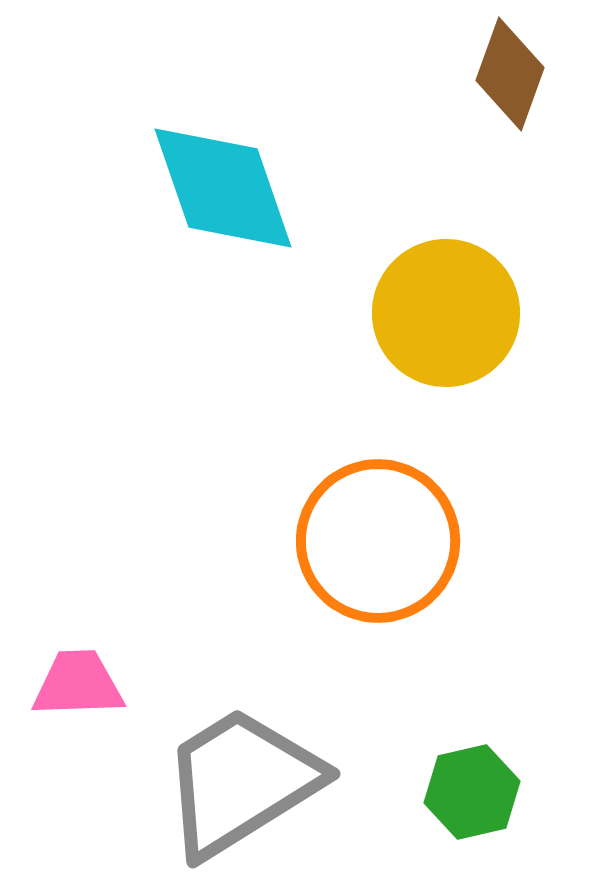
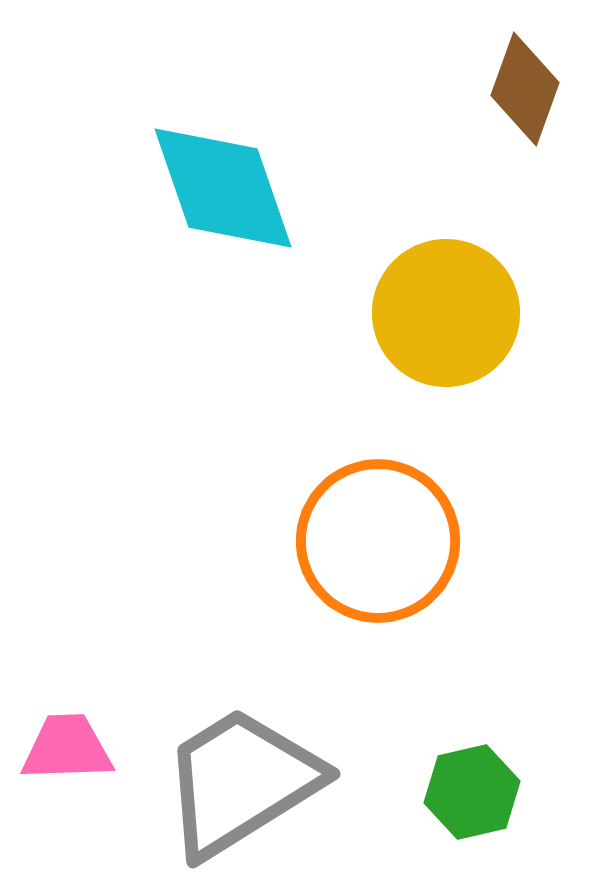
brown diamond: moved 15 px right, 15 px down
pink trapezoid: moved 11 px left, 64 px down
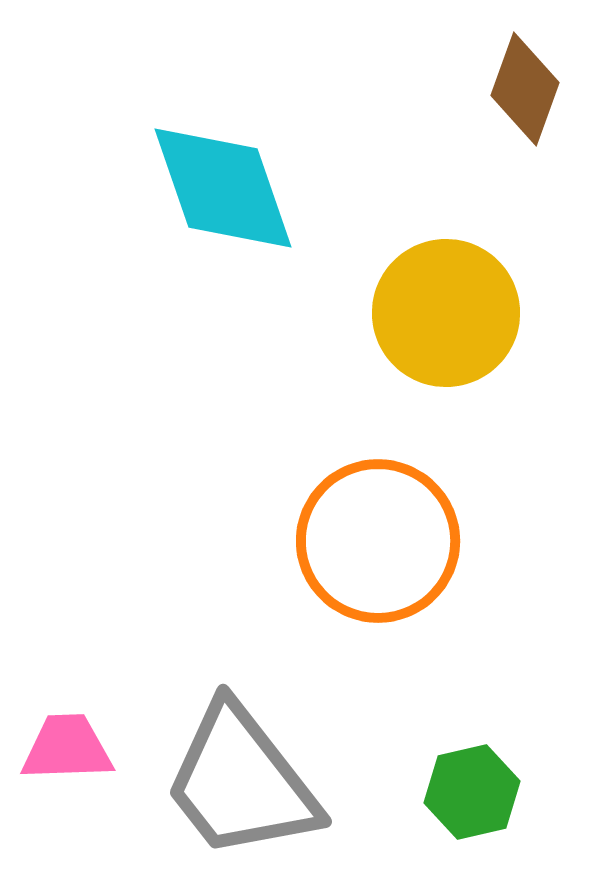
gray trapezoid: rotated 96 degrees counterclockwise
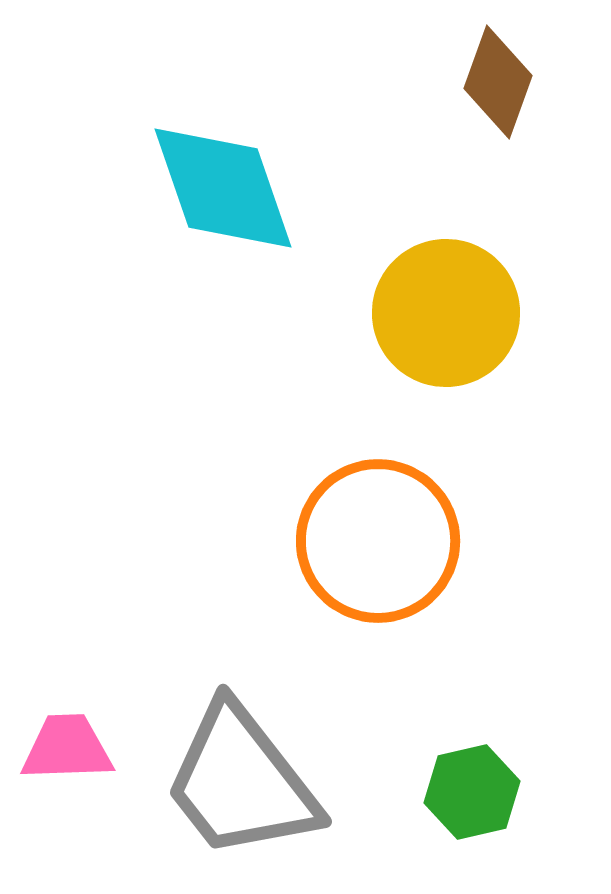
brown diamond: moved 27 px left, 7 px up
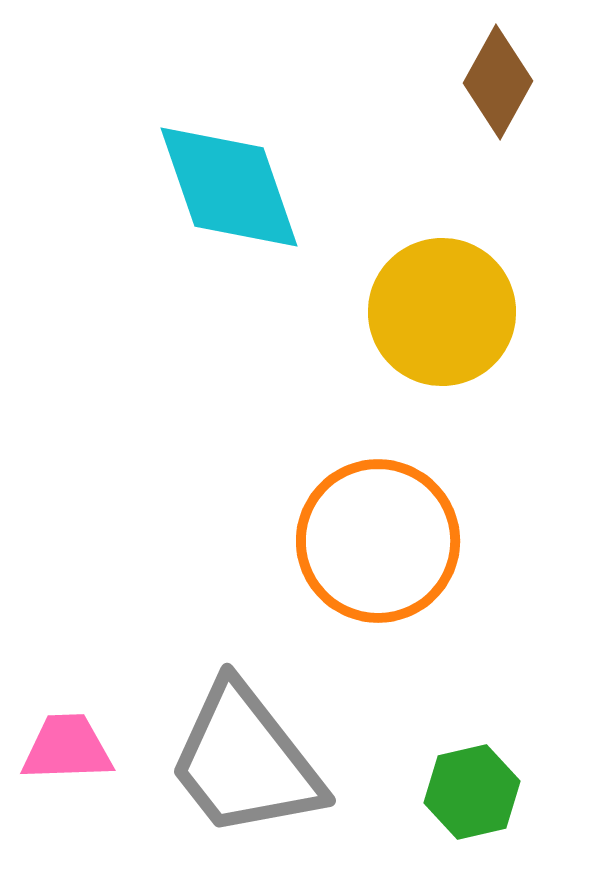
brown diamond: rotated 9 degrees clockwise
cyan diamond: moved 6 px right, 1 px up
yellow circle: moved 4 px left, 1 px up
gray trapezoid: moved 4 px right, 21 px up
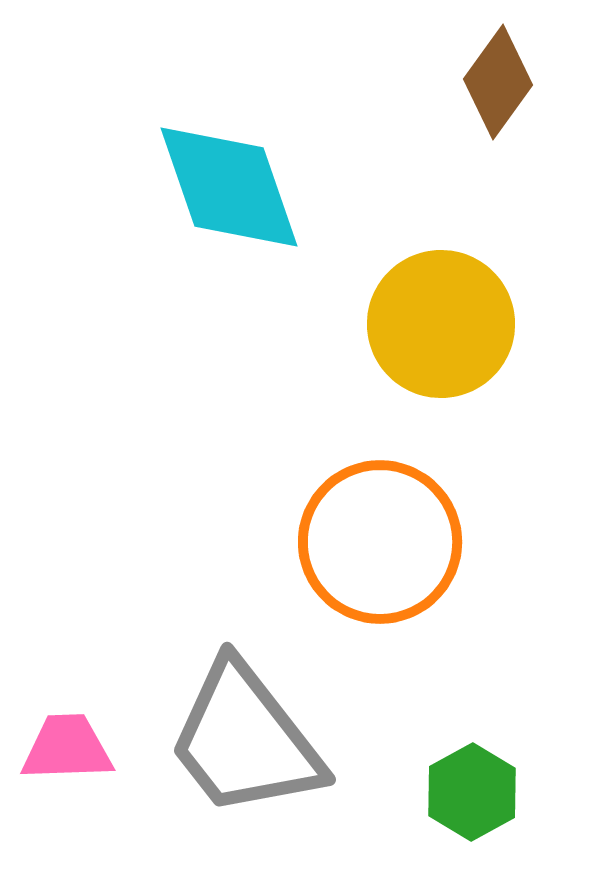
brown diamond: rotated 7 degrees clockwise
yellow circle: moved 1 px left, 12 px down
orange circle: moved 2 px right, 1 px down
gray trapezoid: moved 21 px up
green hexagon: rotated 16 degrees counterclockwise
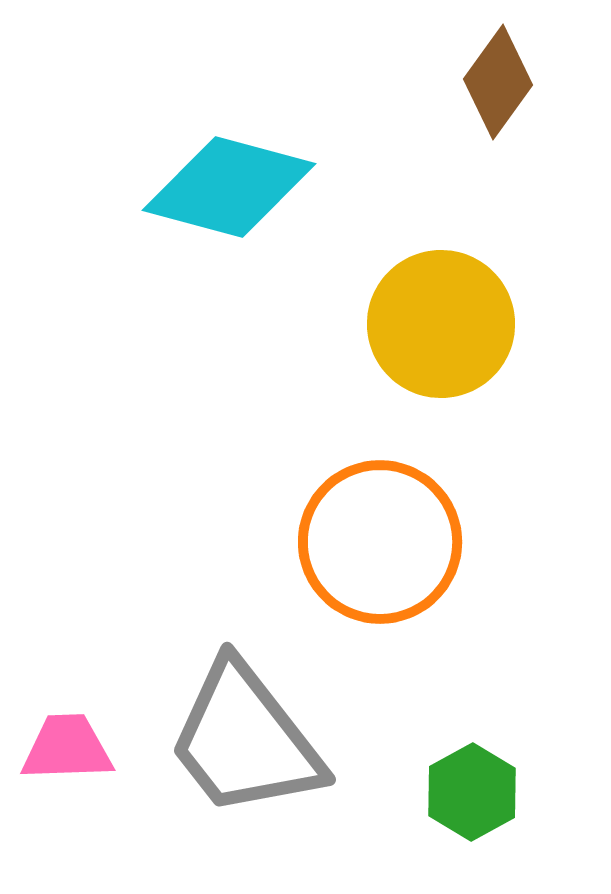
cyan diamond: rotated 56 degrees counterclockwise
